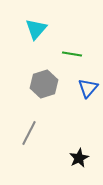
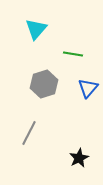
green line: moved 1 px right
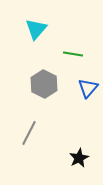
gray hexagon: rotated 16 degrees counterclockwise
